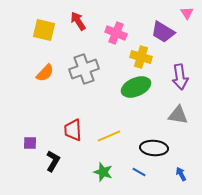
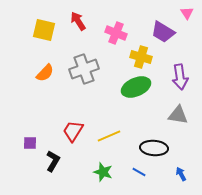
red trapezoid: moved 1 px down; rotated 35 degrees clockwise
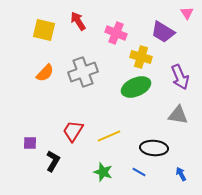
gray cross: moved 1 px left, 3 px down
purple arrow: rotated 15 degrees counterclockwise
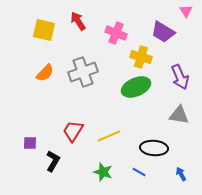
pink triangle: moved 1 px left, 2 px up
gray triangle: moved 1 px right
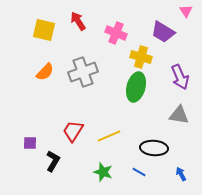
orange semicircle: moved 1 px up
green ellipse: rotated 52 degrees counterclockwise
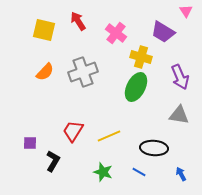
pink cross: rotated 15 degrees clockwise
green ellipse: rotated 12 degrees clockwise
